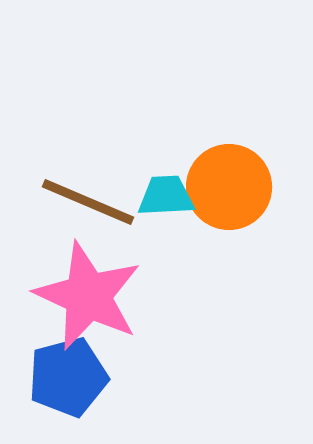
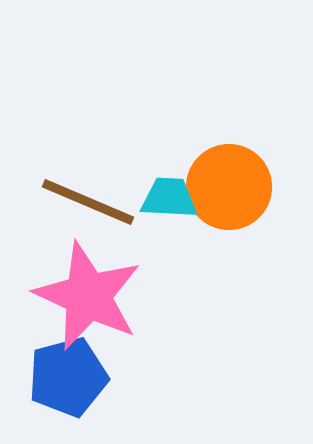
cyan trapezoid: moved 3 px right, 2 px down; rotated 6 degrees clockwise
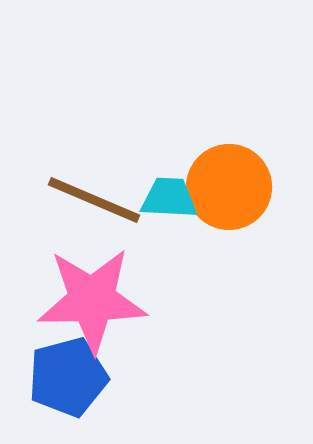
brown line: moved 6 px right, 2 px up
pink star: moved 4 px right, 4 px down; rotated 26 degrees counterclockwise
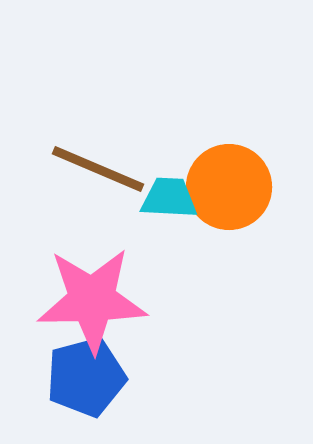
brown line: moved 4 px right, 31 px up
blue pentagon: moved 18 px right
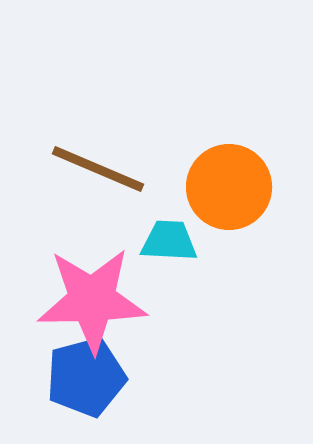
cyan trapezoid: moved 43 px down
